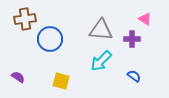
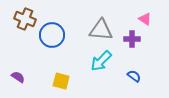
brown cross: rotated 30 degrees clockwise
blue circle: moved 2 px right, 4 px up
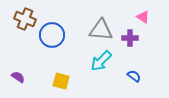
pink triangle: moved 2 px left, 2 px up
purple cross: moved 2 px left, 1 px up
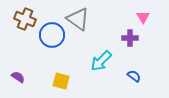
pink triangle: rotated 24 degrees clockwise
gray triangle: moved 23 px left, 11 px up; rotated 30 degrees clockwise
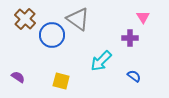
brown cross: rotated 20 degrees clockwise
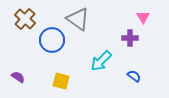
blue circle: moved 5 px down
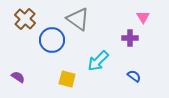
cyan arrow: moved 3 px left
yellow square: moved 6 px right, 2 px up
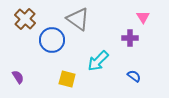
purple semicircle: rotated 24 degrees clockwise
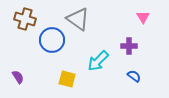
brown cross: rotated 25 degrees counterclockwise
purple cross: moved 1 px left, 8 px down
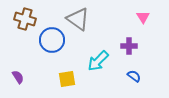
yellow square: rotated 24 degrees counterclockwise
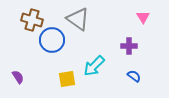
brown cross: moved 7 px right, 1 px down
cyan arrow: moved 4 px left, 5 px down
